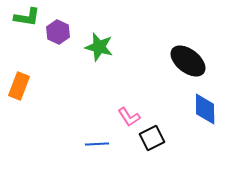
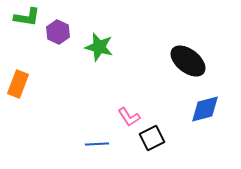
orange rectangle: moved 1 px left, 2 px up
blue diamond: rotated 76 degrees clockwise
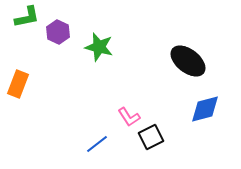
green L-shape: rotated 20 degrees counterclockwise
black square: moved 1 px left, 1 px up
blue line: rotated 35 degrees counterclockwise
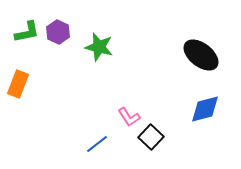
green L-shape: moved 15 px down
black ellipse: moved 13 px right, 6 px up
black square: rotated 20 degrees counterclockwise
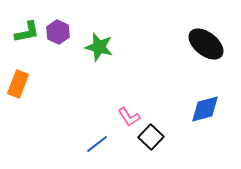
black ellipse: moved 5 px right, 11 px up
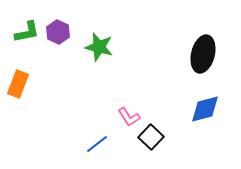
black ellipse: moved 3 px left, 10 px down; rotated 66 degrees clockwise
